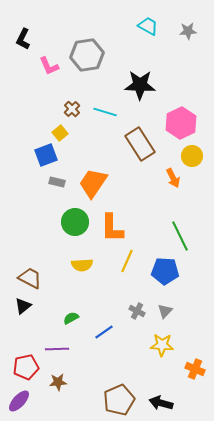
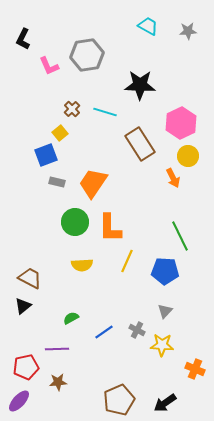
yellow circle: moved 4 px left
orange L-shape: moved 2 px left
gray cross: moved 19 px down
black arrow: moved 4 px right; rotated 50 degrees counterclockwise
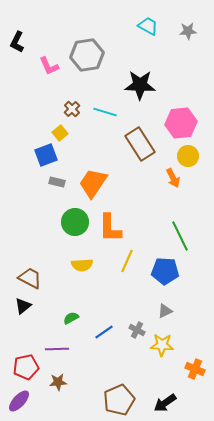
black L-shape: moved 6 px left, 3 px down
pink hexagon: rotated 20 degrees clockwise
gray triangle: rotated 21 degrees clockwise
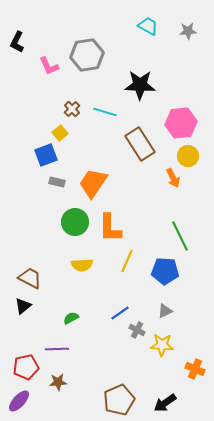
blue line: moved 16 px right, 19 px up
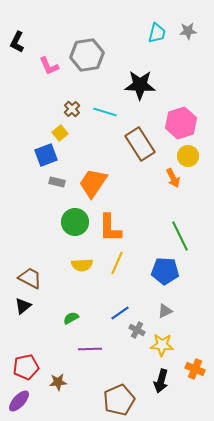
cyan trapezoid: moved 9 px right, 7 px down; rotated 75 degrees clockwise
pink hexagon: rotated 12 degrees counterclockwise
yellow line: moved 10 px left, 2 px down
purple line: moved 33 px right
black arrow: moved 4 px left, 22 px up; rotated 40 degrees counterclockwise
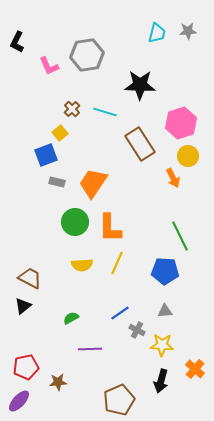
gray triangle: rotated 21 degrees clockwise
orange cross: rotated 18 degrees clockwise
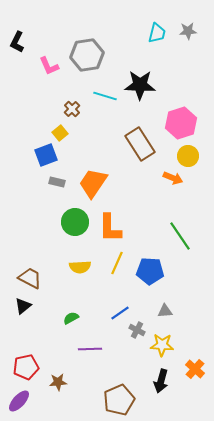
cyan line: moved 16 px up
orange arrow: rotated 42 degrees counterclockwise
green line: rotated 8 degrees counterclockwise
yellow semicircle: moved 2 px left, 2 px down
blue pentagon: moved 15 px left
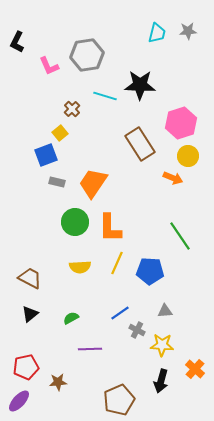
black triangle: moved 7 px right, 8 px down
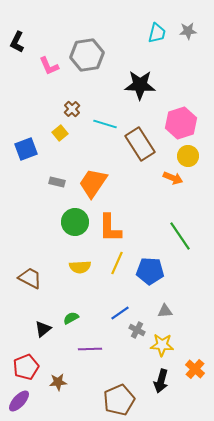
cyan line: moved 28 px down
blue square: moved 20 px left, 6 px up
black triangle: moved 13 px right, 15 px down
red pentagon: rotated 10 degrees counterclockwise
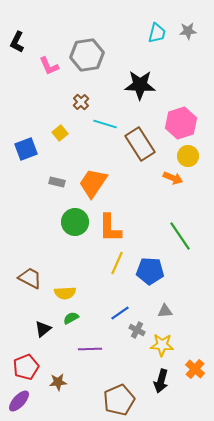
brown cross: moved 9 px right, 7 px up
yellow semicircle: moved 15 px left, 26 px down
